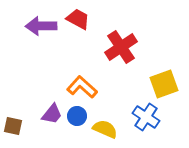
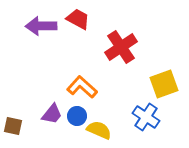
yellow semicircle: moved 6 px left, 1 px down
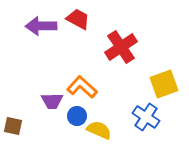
purple trapezoid: moved 13 px up; rotated 50 degrees clockwise
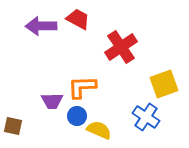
orange L-shape: rotated 44 degrees counterclockwise
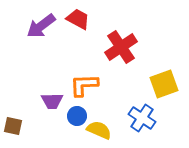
purple arrow: rotated 36 degrees counterclockwise
orange L-shape: moved 2 px right, 2 px up
blue cross: moved 4 px left, 1 px down
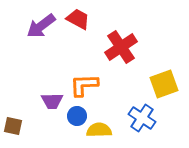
yellow semicircle: rotated 25 degrees counterclockwise
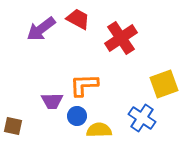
purple arrow: moved 3 px down
red cross: moved 9 px up
